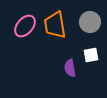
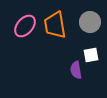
purple semicircle: moved 6 px right, 2 px down
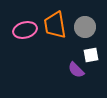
gray circle: moved 5 px left, 5 px down
pink ellipse: moved 4 px down; rotated 35 degrees clockwise
purple semicircle: rotated 36 degrees counterclockwise
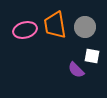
white square: moved 1 px right, 1 px down; rotated 21 degrees clockwise
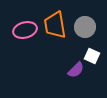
white square: rotated 14 degrees clockwise
purple semicircle: rotated 90 degrees counterclockwise
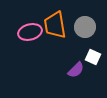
pink ellipse: moved 5 px right, 2 px down
white square: moved 1 px right, 1 px down
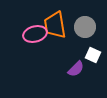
pink ellipse: moved 5 px right, 2 px down
white square: moved 2 px up
purple semicircle: moved 1 px up
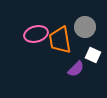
orange trapezoid: moved 5 px right, 15 px down
pink ellipse: moved 1 px right
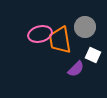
pink ellipse: moved 4 px right
